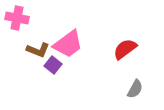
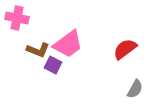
purple square: rotated 12 degrees counterclockwise
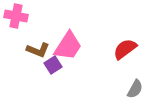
pink cross: moved 1 px left, 2 px up
pink trapezoid: moved 2 px down; rotated 20 degrees counterclockwise
purple square: rotated 30 degrees clockwise
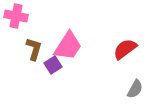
brown L-shape: moved 4 px left, 1 px up; rotated 95 degrees counterclockwise
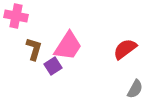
purple square: moved 1 px down
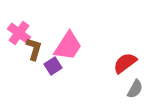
pink cross: moved 3 px right, 17 px down; rotated 25 degrees clockwise
red semicircle: moved 14 px down
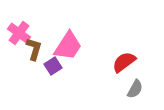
red semicircle: moved 1 px left, 1 px up
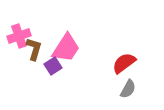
pink cross: moved 3 px down; rotated 35 degrees clockwise
pink trapezoid: moved 2 px left, 2 px down
red semicircle: moved 1 px down
gray semicircle: moved 7 px left
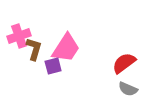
purple square: rotated 18 degrees clockwise
gray semicircle: rotated 84 degrees clockwise
